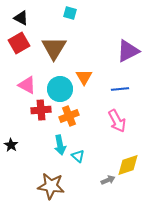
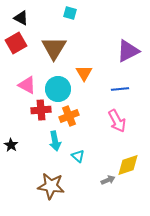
red square: moved 3 px left
orange triangle: moved 4 px up
cyan circle: moved 2 px left
cyan arrow: moved 5 px left, 4 px up
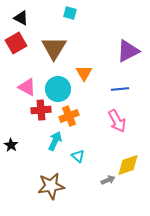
pink triangle: moved 2 px down
cyan arrow: rotated 144 degrees counterclockwise
brown star: rotated 16 degrees counterclockwise
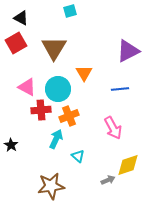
cyan square: moved 2 px up; rotated 32 degrees counterclockwise
pink arrow: moved 4 px left, 7 px down
cyan arrow: moved 1 px right, 2 px up
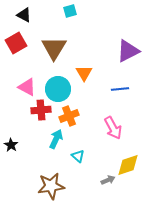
black triangle: moved 3 px right, 3 px up
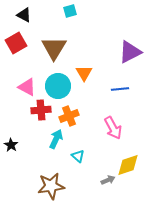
purple triangle: moved 2 px right, 1 px down
cyan circle: moved 3 px up
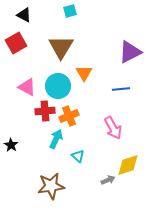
brown triangle: moved 7 px right, 1 px up
blue line: moved 1 px right
red cross: moved 4 px right, 1 px down
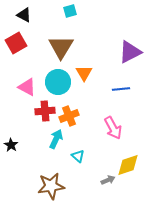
cyan circle: moved 4 px up
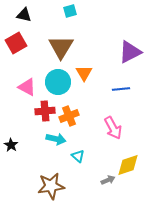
black triangle: rotated 14 degrees counterclockwise
cyan arrow: rotated 78 degrees clockwise
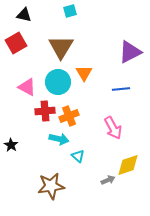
cyan arrow: moved 3 px right
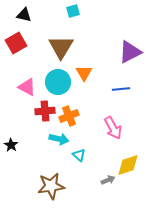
cyan square: moved 3 px right
cyan triangle: moved 1 px right, 1 px up
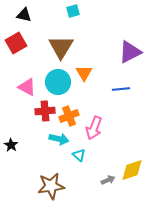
pink arrow: moved 19 px left; rotated 50 degrees clockwise
yellow diamond: moved 4 px right, 5 px down
